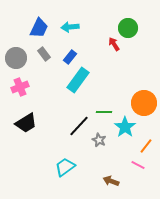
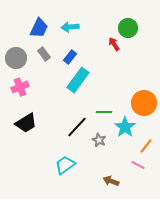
black line: moved 2 px left, 1 px down
cyan trapezoid: moved 2 px up
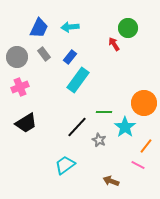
gray circle: moved 1 px right, 1 px up
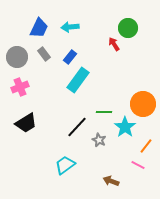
orange circle: moved 1 px left, 1 px down
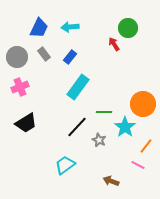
cyan rectangle: moved 7 px down
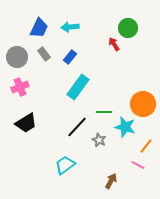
cyan star: rotated 20 degrees counterclockwise
brown arrow: rotated 98 degrees clockwise
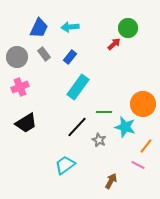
red arrow: rotated 80 degrees clockwise
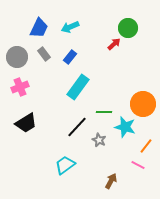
cyan arrow: rotated 18 degrees counterclockwise
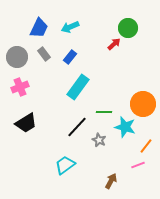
pink line: rotated 48 degrees counterclockwise
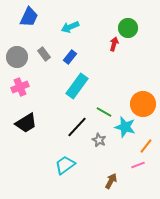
blue trapezoid: moved 10 px left, 11 px up
red arrow: rotated 32 degrees counterclockwise
cyan rectangle: moved 1 px left, 1 px up
green line: rotated 28 degrees clockwise
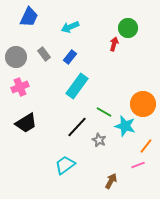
gray circle: moved 1 px left
cyan star: moved 1 px up
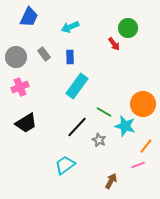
red arrow: rotated 128 degrees clockwise
blue rectangle: rotated 40 degrees counterclockwise
